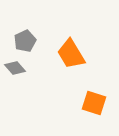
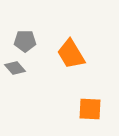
gray pentagon: rotated 25 degrees clockwise
orange square: moved 4 px left, 6 px down; rotated 15 degrees counterclockwise
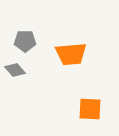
orange trapezoid: rotated 64 degrees counterclockwise
gray diamond: moved 2 px down
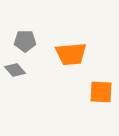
orange square: moved 11 px right, 17 px up
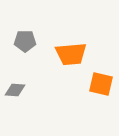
gray diamond: moved 20 px down; rotated 45 degrees counterclockwise
orange square: moved 8 px up; rotated 10 degrees clockwise
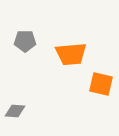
gray diamond: moved 21 px down
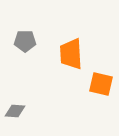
orange trapezoid: rotated 92 degrees clockwise
